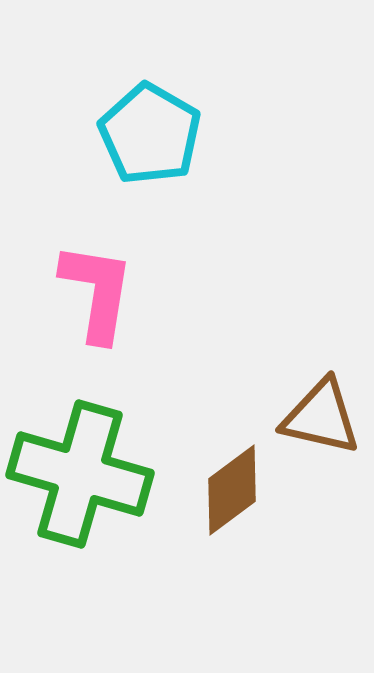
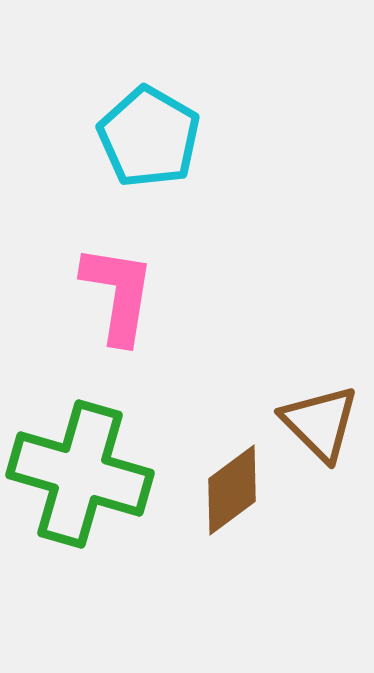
cyan pentagon: moved 1 px left, 3 px down
pink L-shape: moved 21 px right, 2 px down
brown triangle: moved 1 px left, 6 px down; rotated 32 degrees clockwise
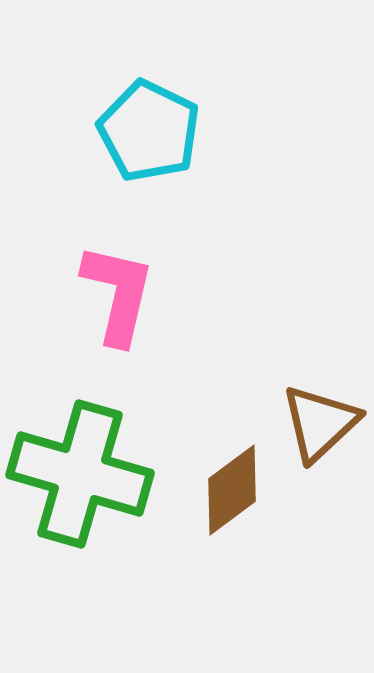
cyan pentagon: moved 6 px up; rotated 4 degrees counterclockwise
pink L-shape: rotated 4 degrees clockwise
brown triangle: rotated 32 degrees clockwise
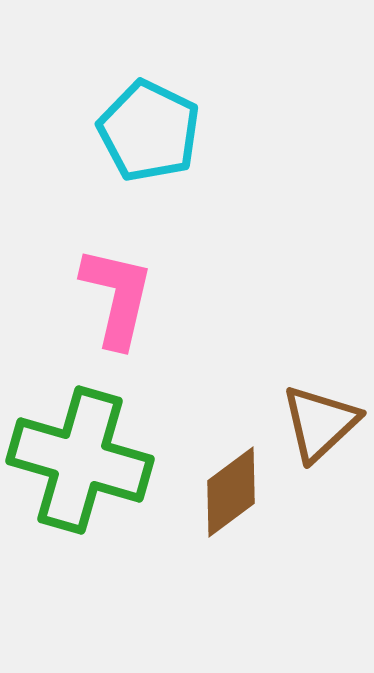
pink L-shape: moved 1 px left, 3 px down
green cross: moved 14 px up
brown diamond: moved 1 px left, 2 px down
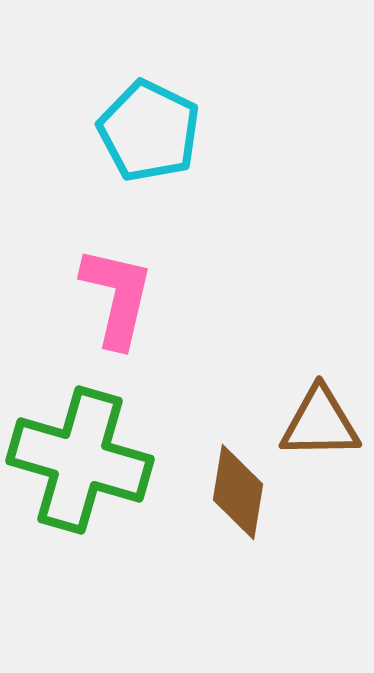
brown triangle: rotated 42 degrees clockwise
brown diamond: moved 7 px right; rotated 44 degrees counterclockwise
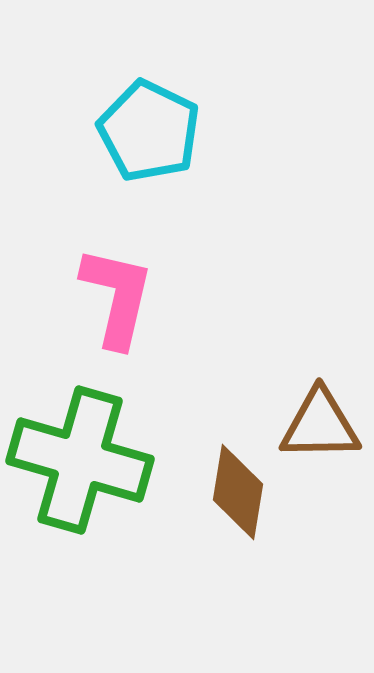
brown triangle: moved 2 px down
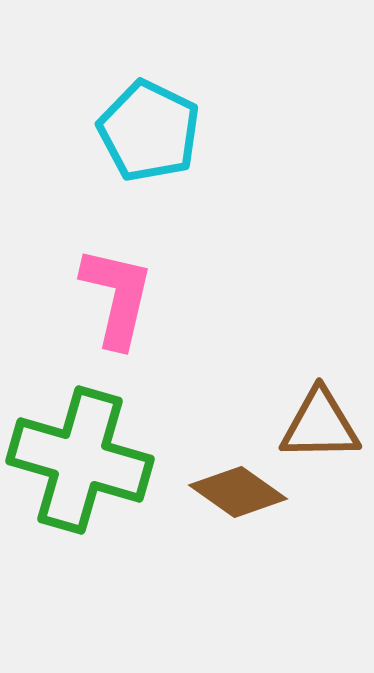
brown diamond: rotated 64 degrees counterclockwise
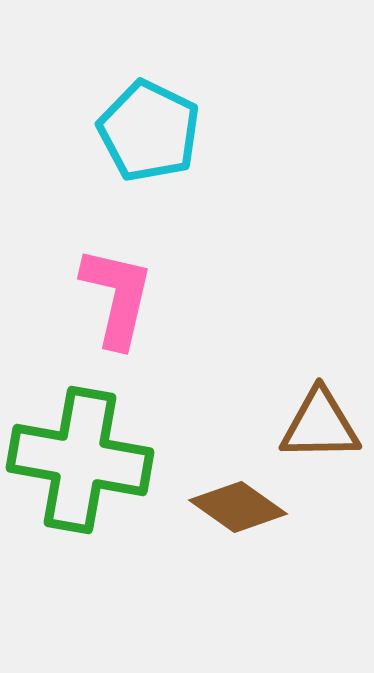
green cross: rotated 6 degrees counterclockwise
brown diamond: moved 15 px down
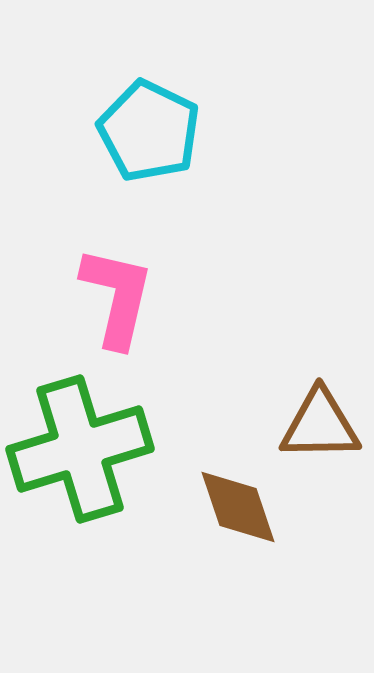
green cross: moved 11 px up; rotated 27 degrees counterclockwise
brown diamond: rotated 36 degrees clockwise
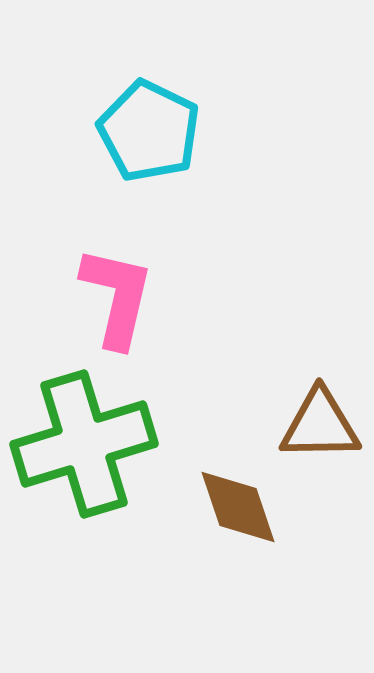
green cross: moved 4 px right, 5 px up
